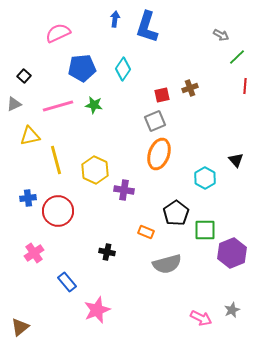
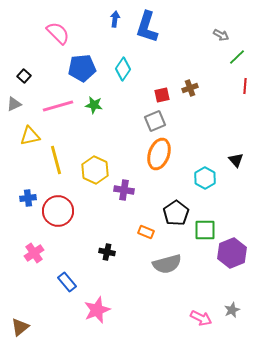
pink semicircle: rotated 70 degrees clockwise
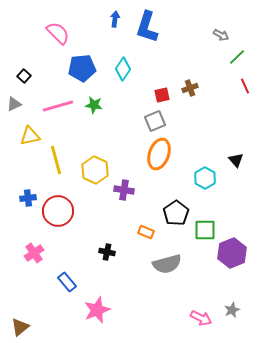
red line: rotated 28 degrees counterclockwise
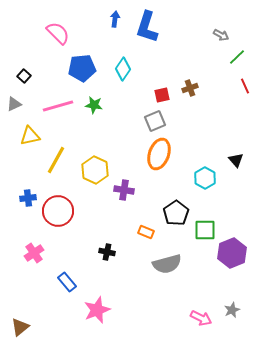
yellow line: rotated 44 degrees clockwise
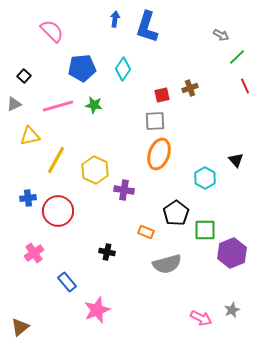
pink semicircle: moved 6 px left, 2 px up
gray square: rotated 20 degrees clockwise
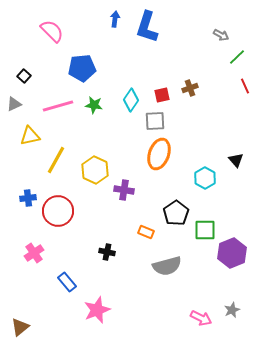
cyan diamond: moved 8 px right, 31 px down
gray semicircle: moved 2 px down
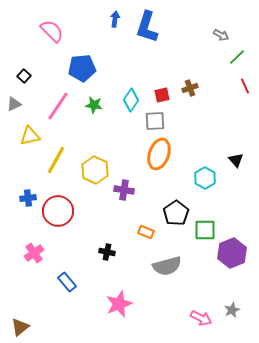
pink line: rotated 40 degrees counterclockwise
pink star: moved 22 px right, 6 px up
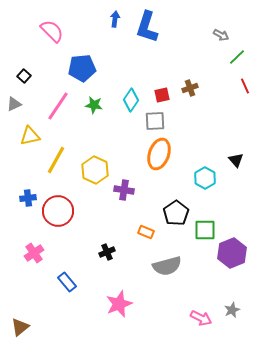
black cross: rotated 35 degrees counterclockwise
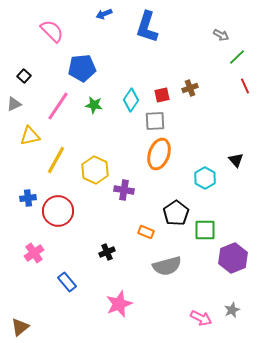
blue arrow: moved 11 px left, 5 px up; rotated 119 degrees counterclockwise
purple hexagon: moved 1 px right, 5 px down
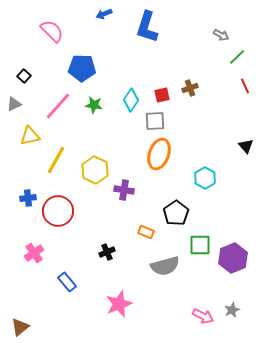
blue pentagon: rotated 8 degrees clockwise
pink line: rotated 8 degrees clockwise
black triangle: moved 10 px right, 14 px up
green square: moved 5 px left, 15 px down
gray semicircle: moved 2 px left
pink arrow: moved 2 px right, 2 px up
